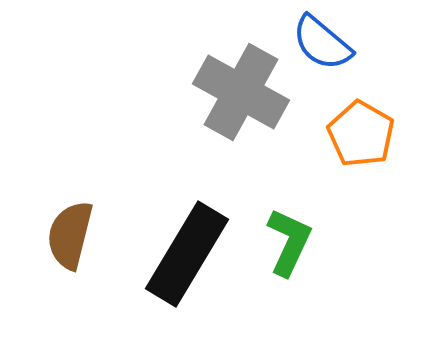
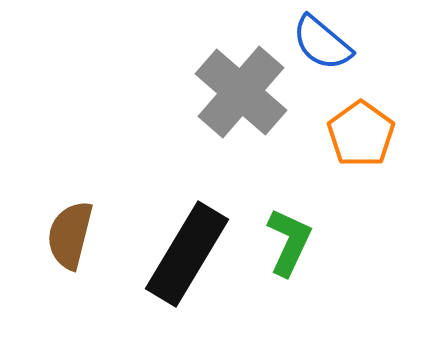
gray cross: rotated 12 degrees clockwise
orange pentagon: rotated 6 degrees clockwise
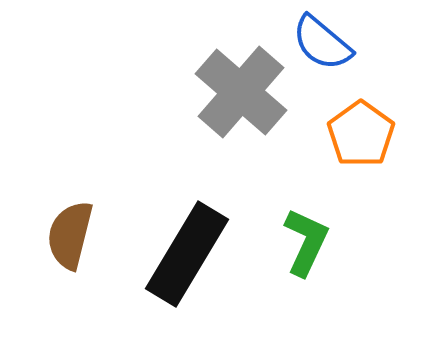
green L-shape: moved 17 px right
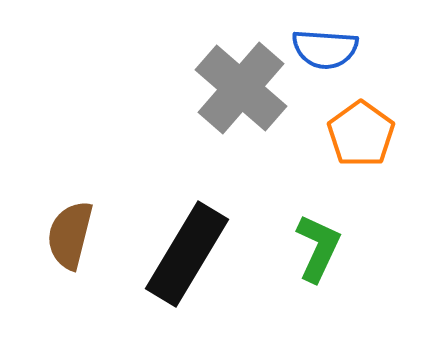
blue semicircle: moved 3 px right, 6 px down; rotated 36 degrees counterclockwise
gray cross: moved 4 px up
green L-shape: moved 12 px right, 6 px down
